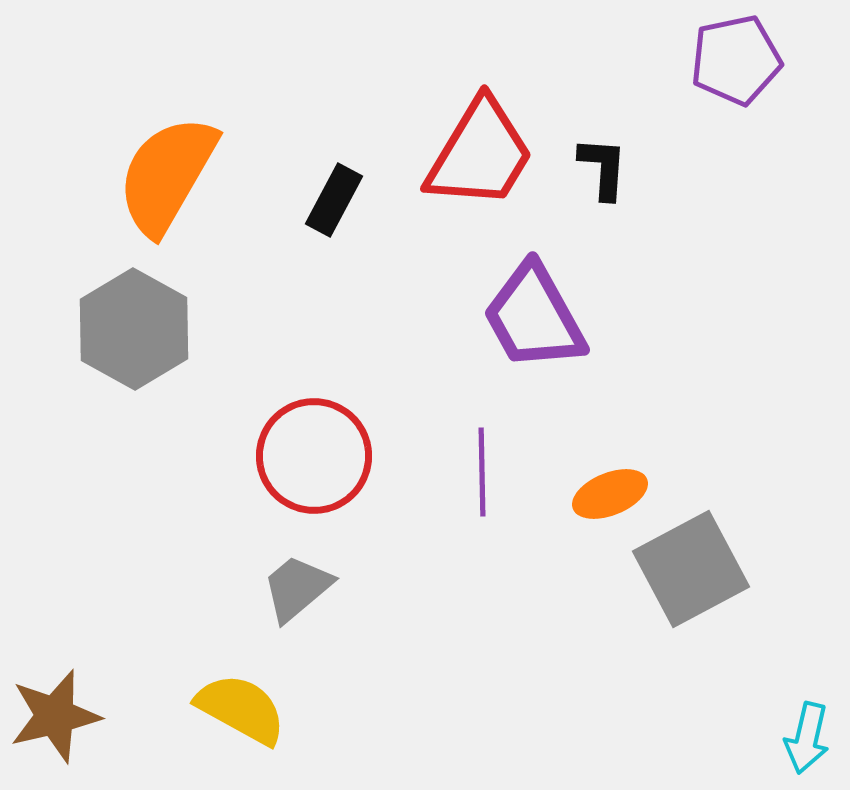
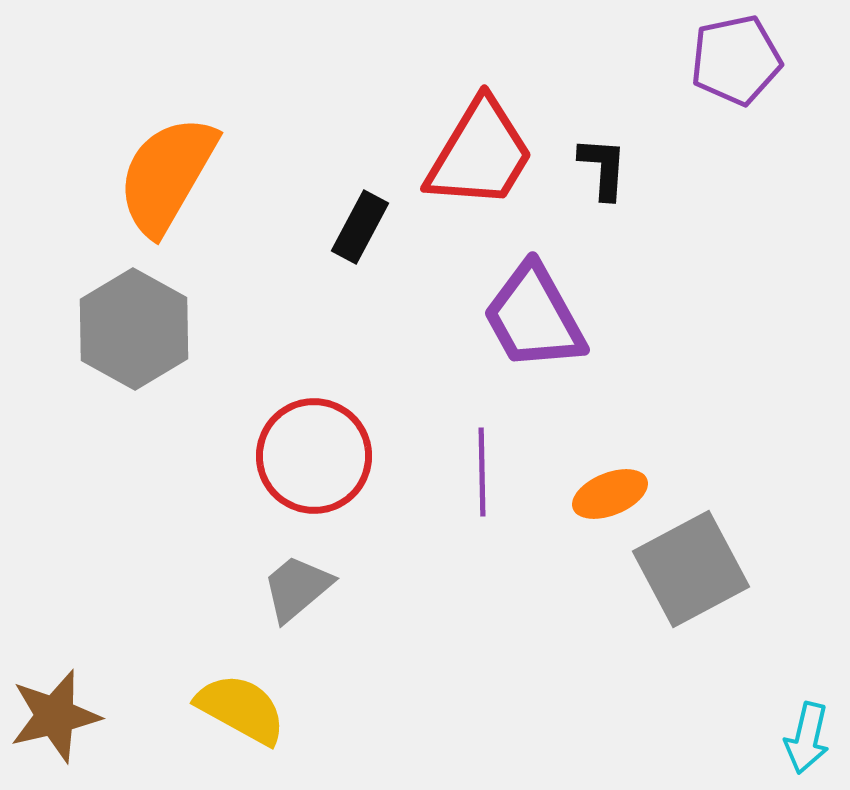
black rectangle: moved 26 px right, 27 px down
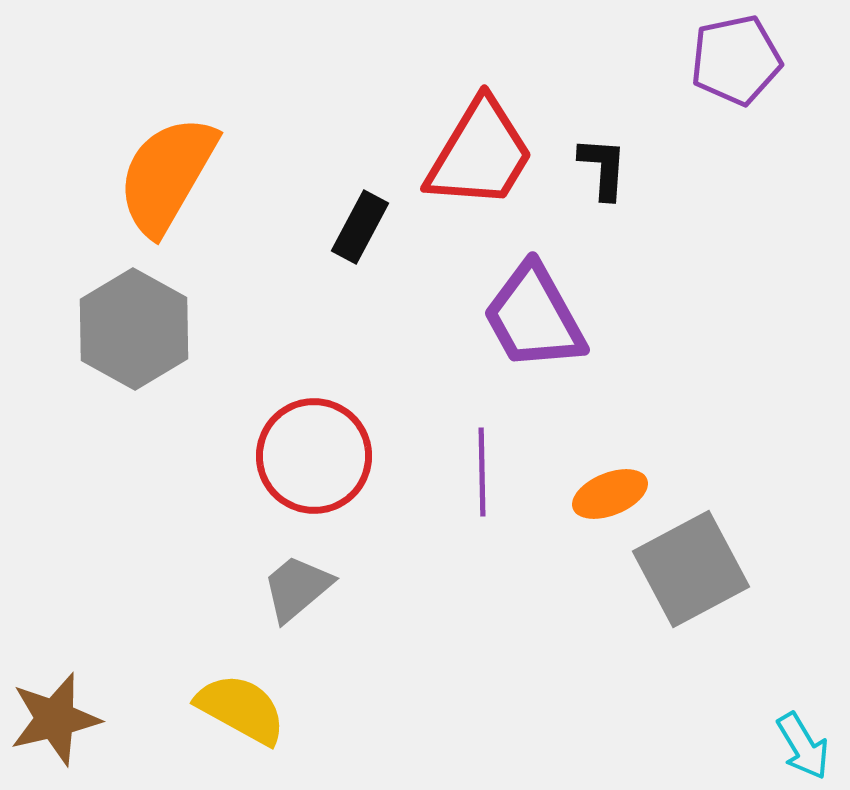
brown star: moved 3 px down
cyan arrow: moved 4 px left, 8 px down; rotated 44 degrees counterclockwise
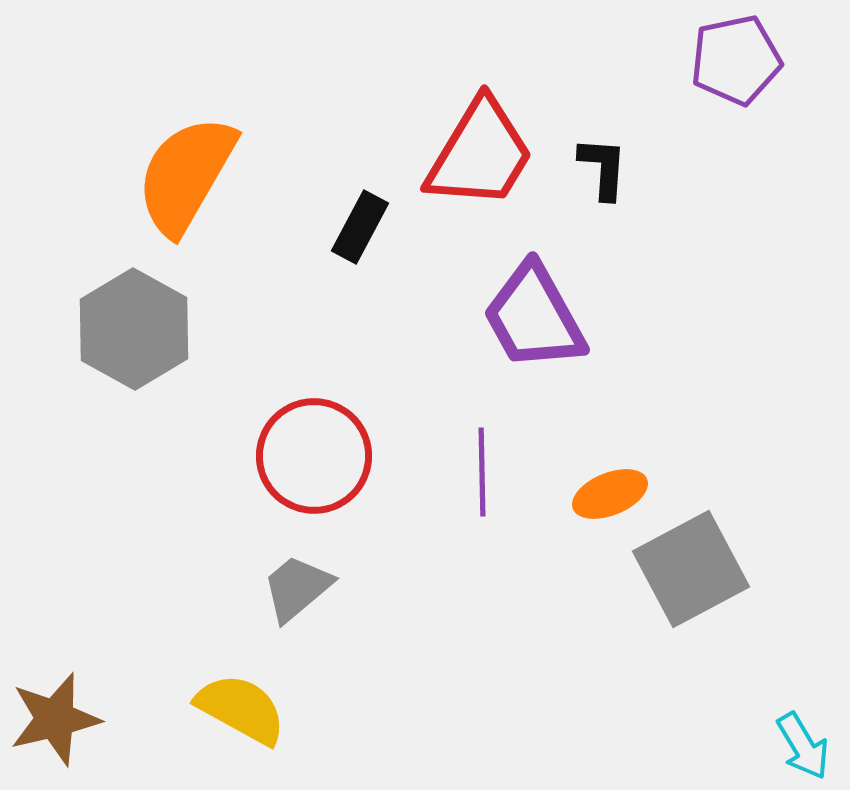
orange semicircle: moved 19 px right
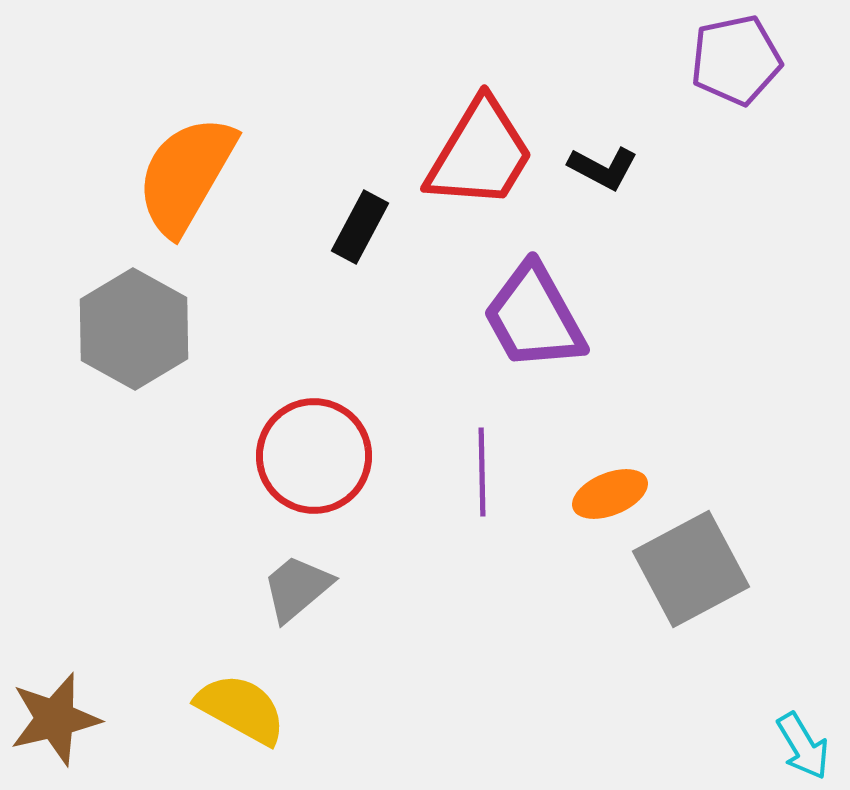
black L-shape: rotated 114 degrees clockwise
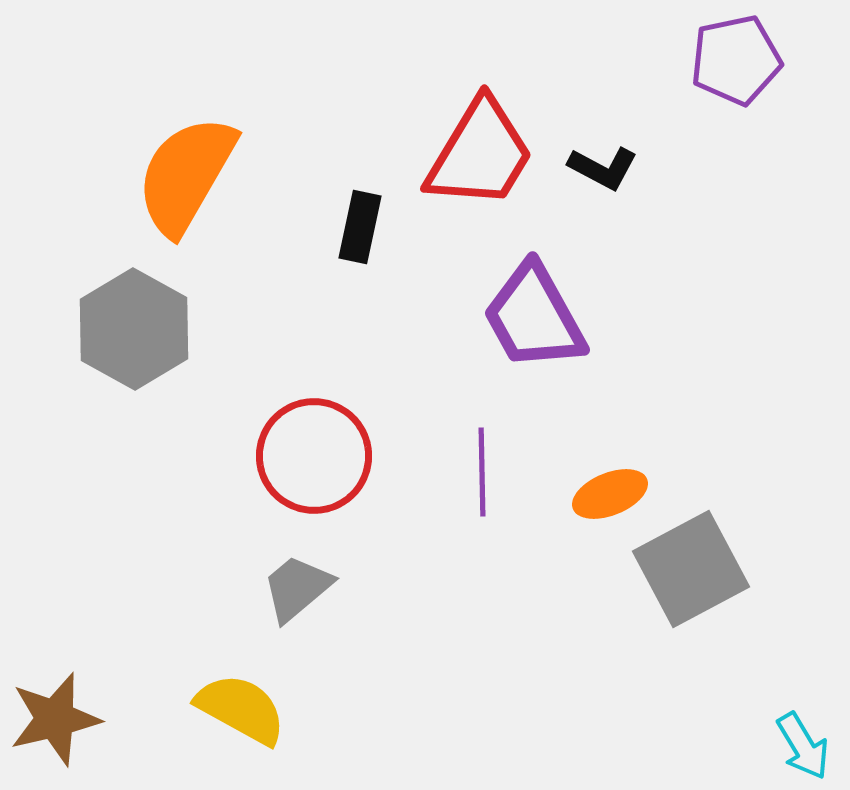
black rectangle: rotated 16 degrees counterclockwise
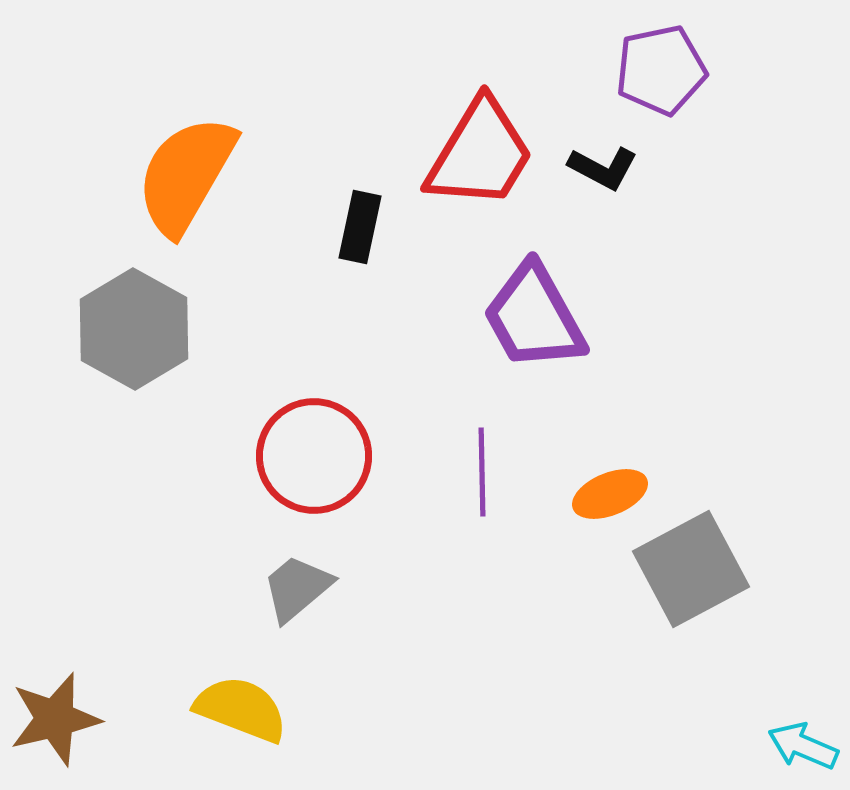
purple pentagon: moved 75 px left, 10 px down
yellow semicircle: rotated 8 degrees counterclockwise
cyan arrow: rotated 144 degrees clockwise
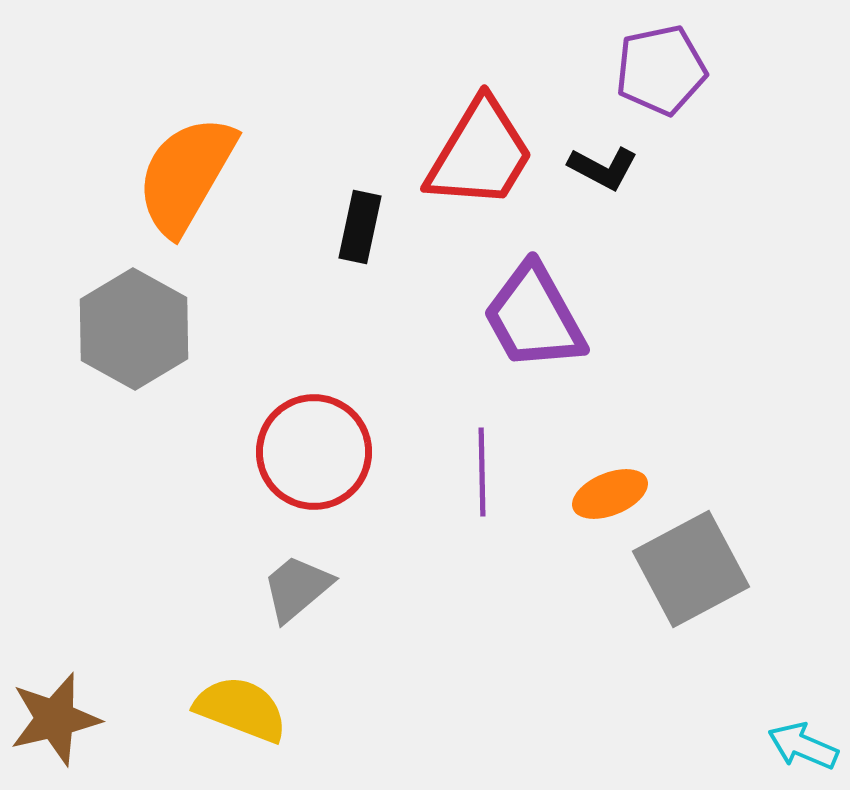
red circle: moved 4 px up
